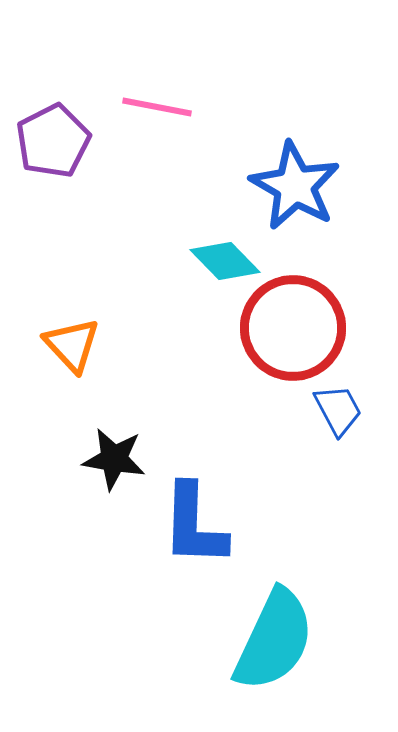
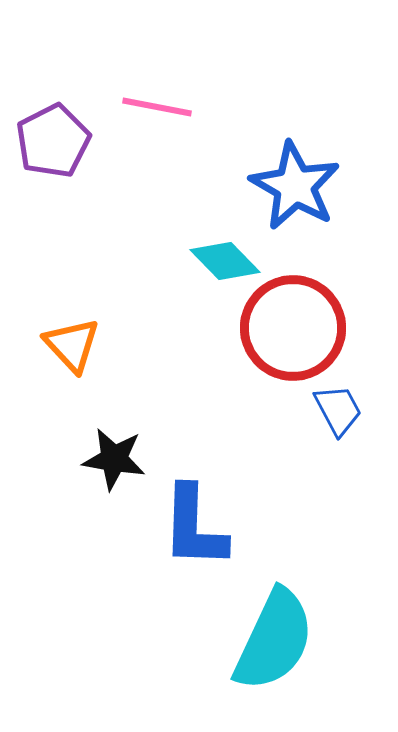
blue L-shape: moved 2 px down
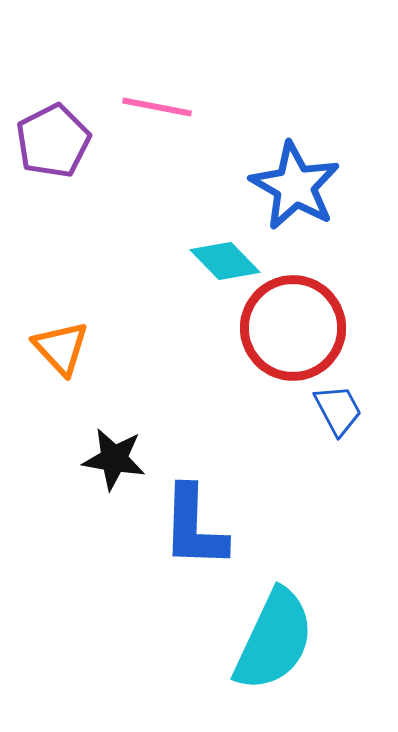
orange triangle: moved 11 px left, 3 px down
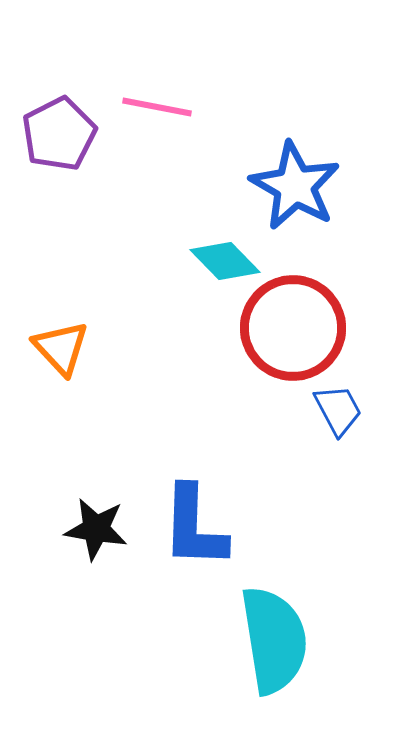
purple pentagon: moved 6 px right, 7 px up
black star: moved 18 px left, 70 px down
cyan semicircle: rotated 34 degrees counterclockwise
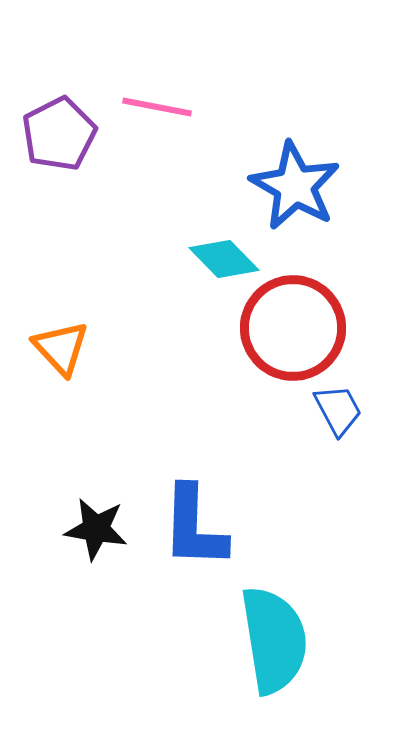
cyan diamond: moved 1 px left, 2 px up
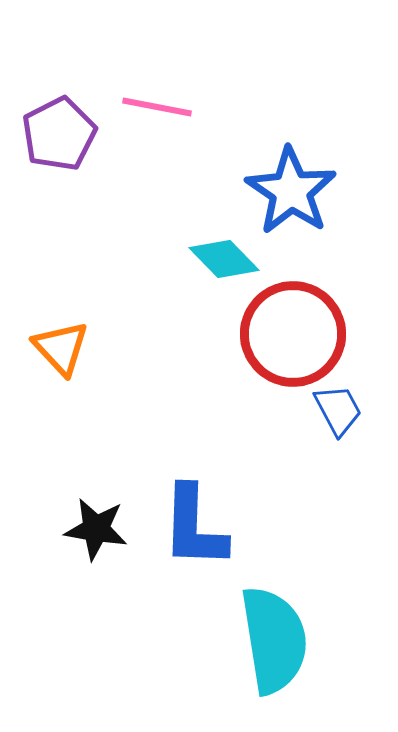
blue star: moved 4 px left, 5 px down; rotated 4 degrees clockwise
red circle: moved 6 px down
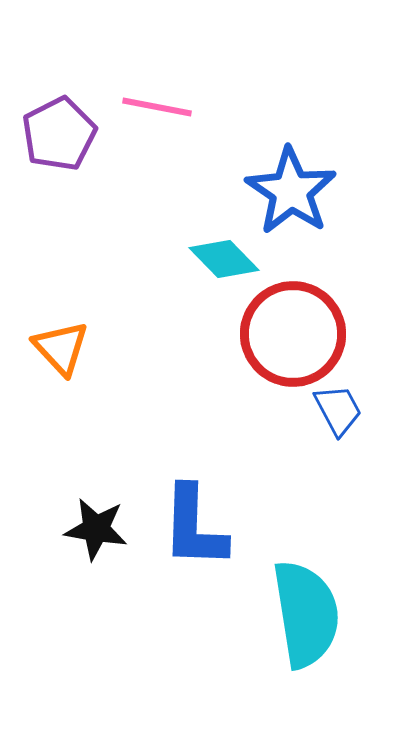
cyan semicircle: moved 32 px right, 26 px up
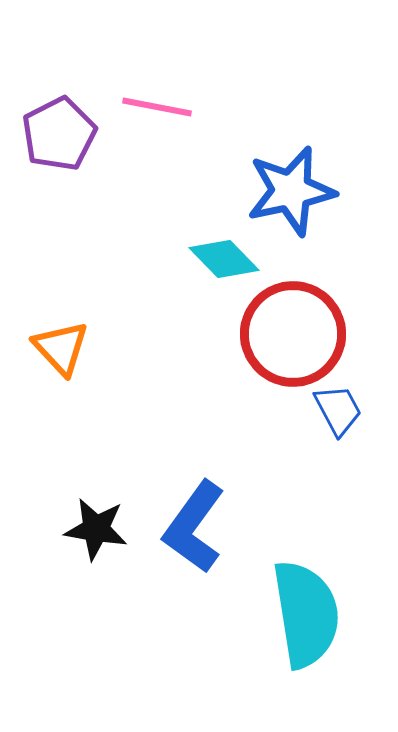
blue star: rotated 26 degrees clockwise
blue L-shape: rotated 34 degrees clockwise
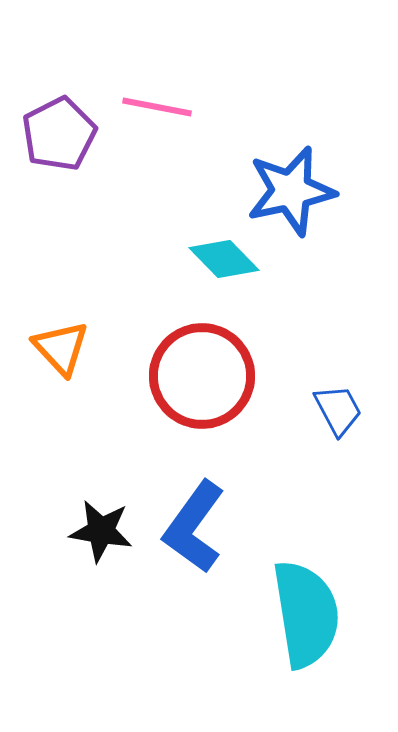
red circle: moved 91 px left, 42 px down
black star: moved 5 px right, 2 px down
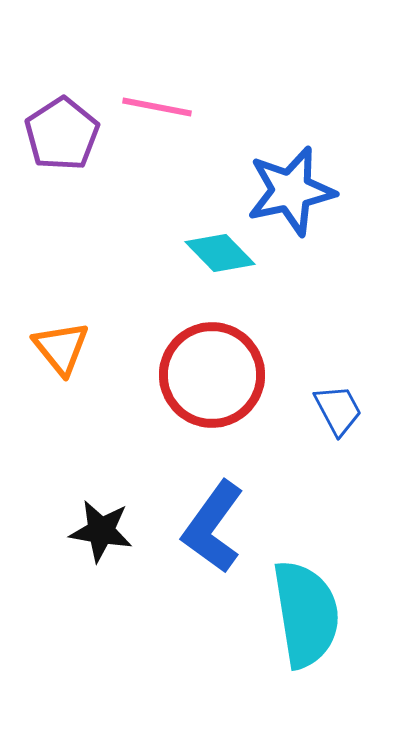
purple pentagon: moved 3 px right; rotated 6 degrees counterclockwise
cyan diamond: moved 4 px left, 6 px up
orange triangle: rotated 4 degrees clockwise
red circle: moved 10 px right, 1 px up
blue L-shape: moved 19 px right
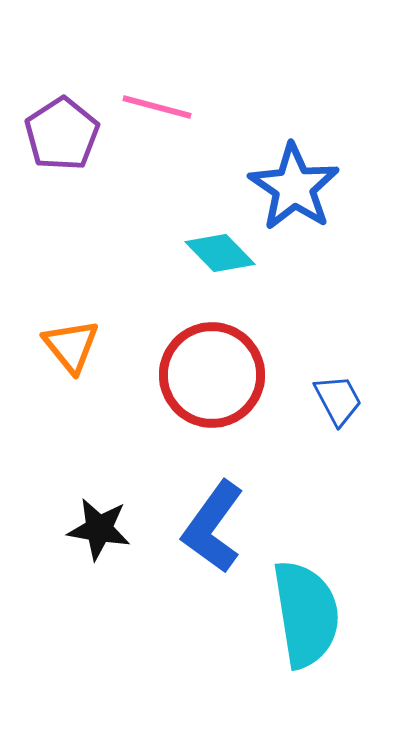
pink line: rotated 4 degrees clockwise
blue star: moved 3 px right, 4 px up; rotated 26 degrees counterclockwise
orange triangle: moved 10 px right, 2 px up
blue trapezoid: moved 10 px up
black star: moved 2 px left, 2 px up
